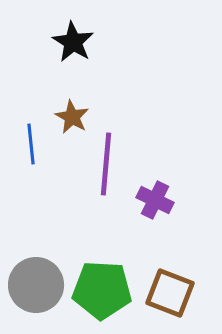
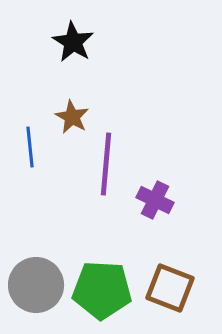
blue line: moved 1 px left, 3 px down
brown square: moved 5 px up
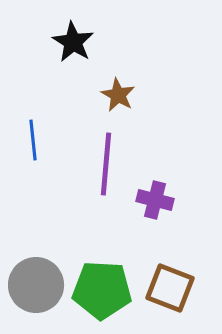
brown star: moved 46 px right, 22 px up
blue line: moved 3 px right, 7 px up
purple cross: rotated 12 degrees counterclockwise
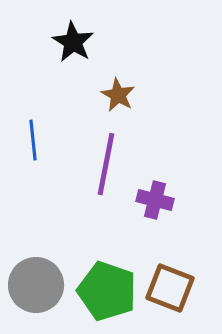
purple line: rotated 6 degrees clockwise
green pentagon: moved 5 px right, 1 px down; rotated 16 degrees clockwise
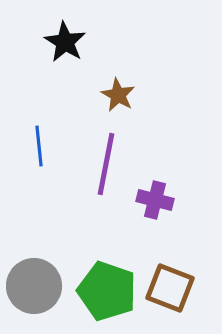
black star: moved 8 px left
blue line: moved 6 px right, 6 px down
gray circle: moved 2 px left, 1 px down
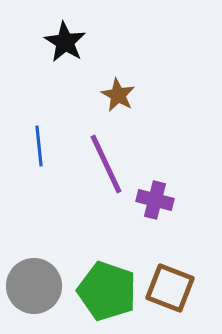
purple line: rotated 36 degrees counterclockwise
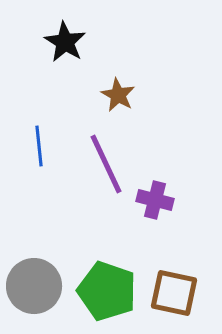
brown square: moved 4 px right, 5 px down; rotated 9 degrees counterclockwise
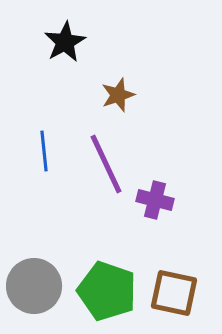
black star: rotated 12 degrees clockwise
brown star: rotated 24 degrees clockwise
blue line: moved 5 px right, 5 px down
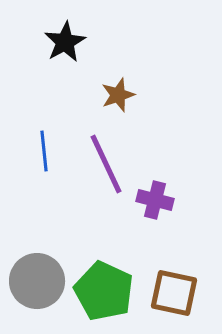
gray circle: moved 3 px right, 5 px up
green pentagon: moved 3 px left; rotated 6 degrees clockwise
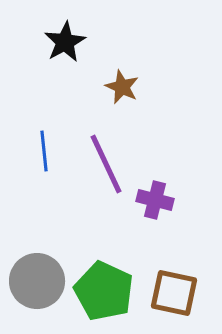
brown star: moved 4 px right, 8 px up; rotated 28 degrees counterclockwise
